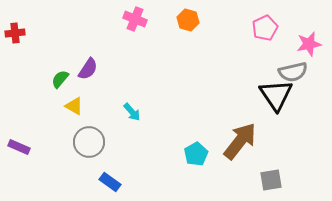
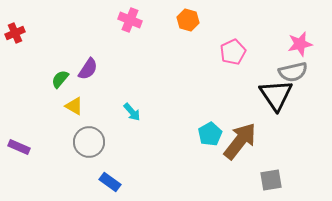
pink cross: moved 5 px left, 1 px down
pink pentagon: moved 32 px left, 24 px down
red cross: rotated 18 degrees counterclockwise
pink star: moved 9 px left
cyan pentagon: moved 14 px right, 20 px up
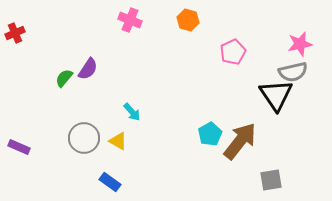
green semicircle: moved 4 px right, 1 px up
yellow triangle: moved 44 px right, 35 px down
gray circle: moved 5 px left, 4 px up
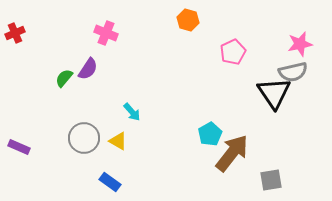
pink cross: moved 24 px left, 13 px down
black triangle: moved 2 px left, 2 px up
brown arrow: moved 8 px left, 12 px down
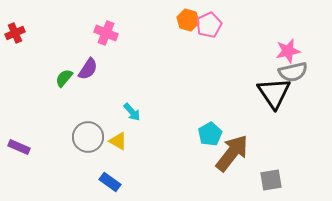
pink star: moved 12 px left, 7 px down
pink pentagon: moved 24 px left, 27 px up
gray circle: moved 4 px right, 1 px up
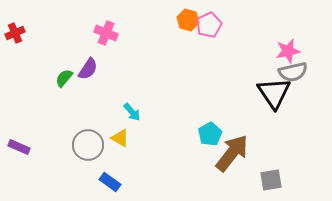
gray circle: moved 8 px down
yellow triangle: moved 2 px right, 3 px up
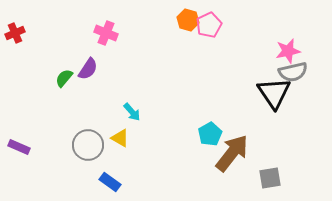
gray square: moved 1 px left, 2 px up
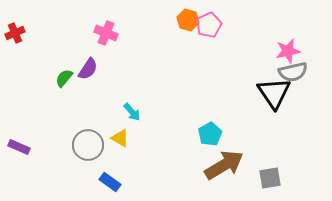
brown arrow: moved 8 px left, 12 px down; rotated 21 degrees clockwise
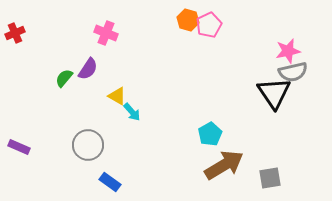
yellow triangle: moved 3 px left, 42 px up
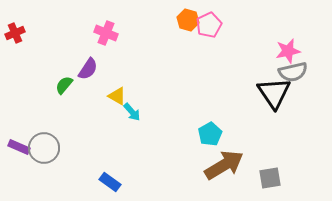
green semicircle: moved 7 px down
gray circle: moved 44 px left, 3 px down
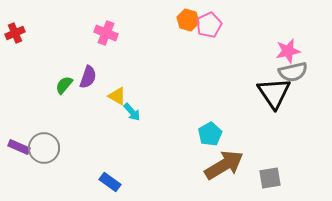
purple semicircle: moved 8 px down; rotated 15 degrees counterclockwise
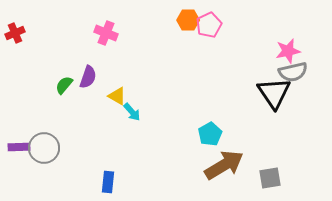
orange hexagon: rotated 15 degrees counterclockwise
purple rectangle: rotated 25 degrees counterclockwise
blue rectangle: moved 2 px left; rotated 60 degrees clockwise
